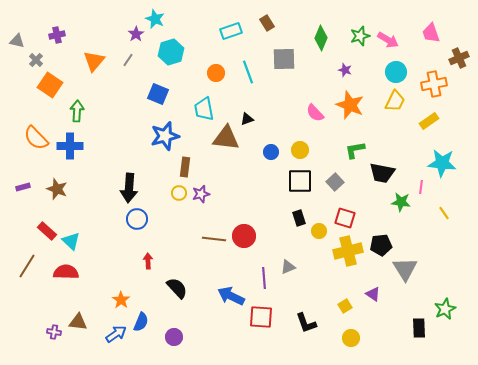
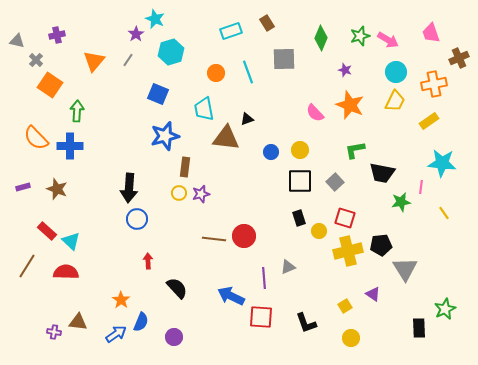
green star at (401, 202): rotated 18 degrees counterclockwise
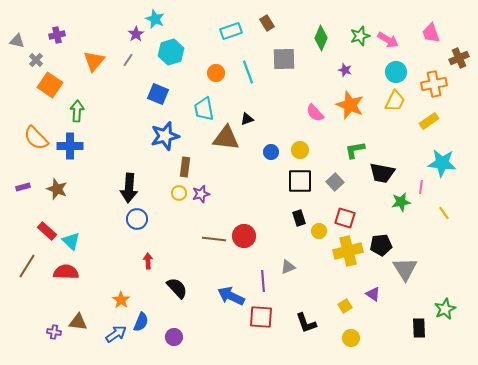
purple line at (264, 278): moved 1 px left, 3 px down
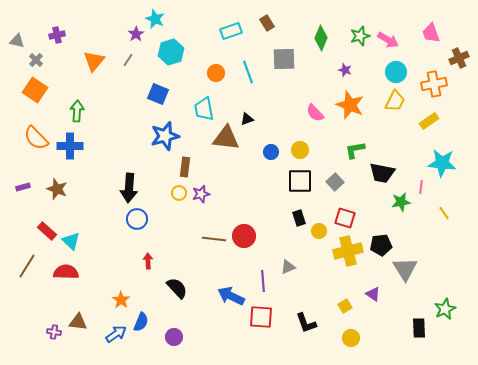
orange square at (50, 85): moved 15 px left, 5 px down
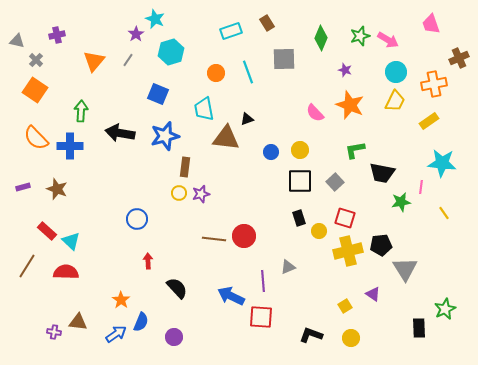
pink trapezoid at (431, 33): moved 9 px up
green arrow at (77, 111): moved 4 px right
black arrow at (129, 188): moved 9 px left, 55 px up; rotated 96 degrees clockwise
black L-shape at (306, 323): moved 5 px right, 12 px down; rotated 130 degrees clockwise
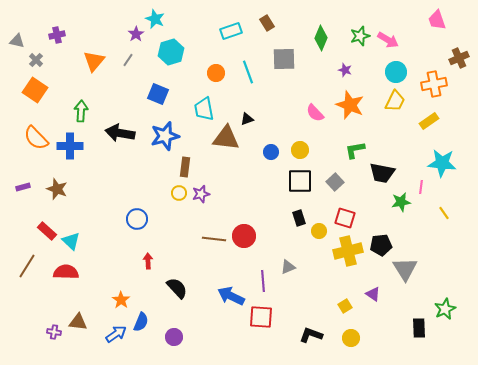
pink trapezoid at (431, 24): moved 6 px right, 4 px up
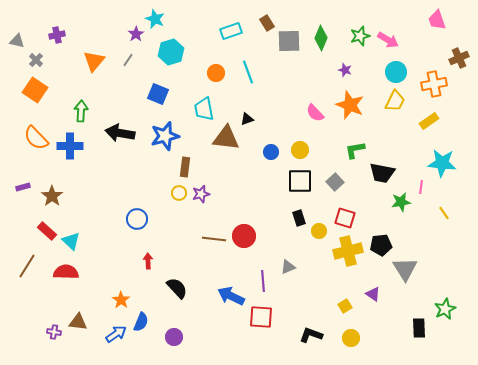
gray square at (284, 59): moved 5 px right, 18 px up
brown star at (57, 189): moved 5 px left, 7 px down; rotated 15 degrees clockwise
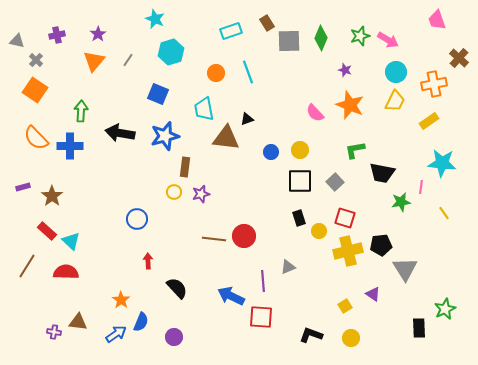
purple star at (136, 34): moved 38 px left
brown cross at (459, 58): rotated 24 degrees counterclockwise
yellow circle at (179, 193): moved 5 px left, 1 px up
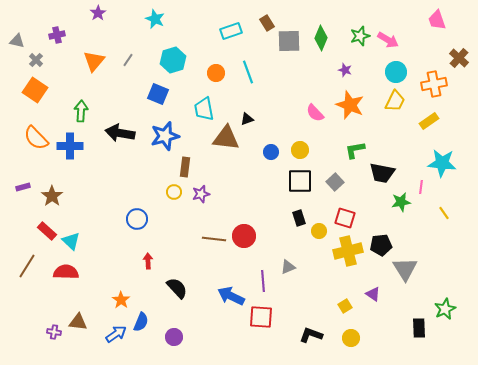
purple star at (98, 34): moved 21 px up
cyan hexagon at (171, 52): moved 2 px right, 8 px down
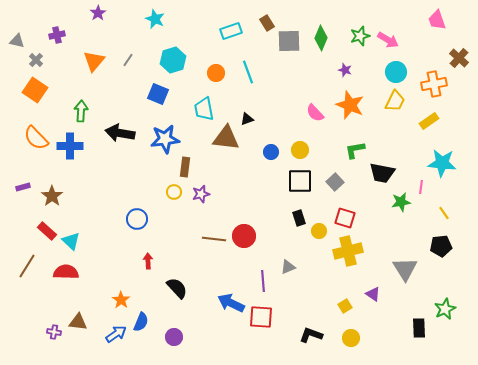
blue star at (165, 136): moved 3 px down; rotated 8 degrees clockwise
black pentagon at (381, 245): moved 60 px right, 1 px down
blue arrow at (231, 296): moved 7 px down
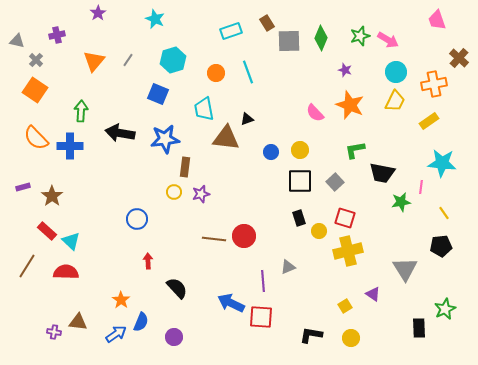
black L-shape at (311, 335): rotated 10 degrees counterclockwise
